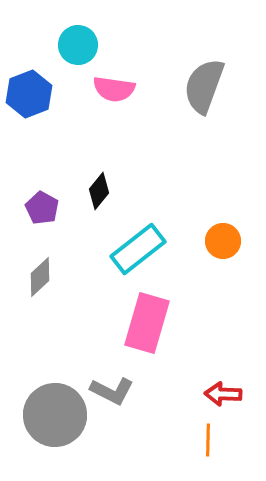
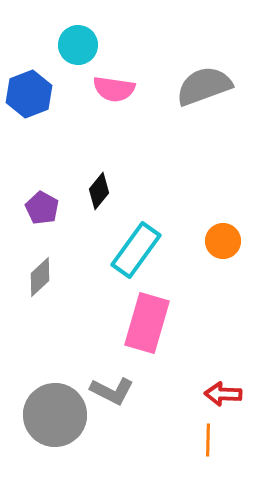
gray semicircle: rotated 50 degrees clockwise
cyan rectangle: moved 2 px left, 1 px down; rotated 16 degrees counterclockwise
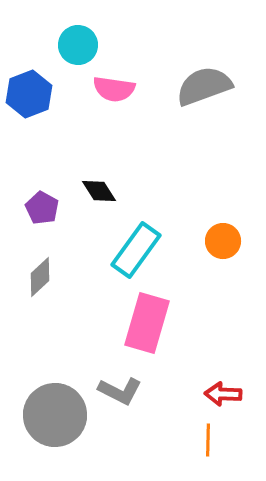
black diamond: rotated 72 degrees counterclockwise
gray L-shape: moved 8 px right
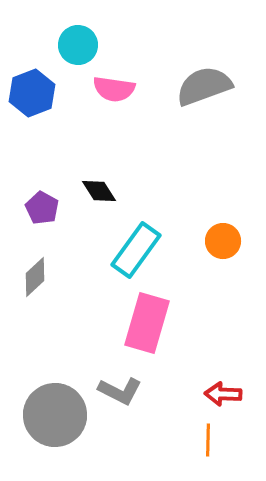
blue hexagon: moved 3 px right, 1 px up
gray diamond: moved 5 px left
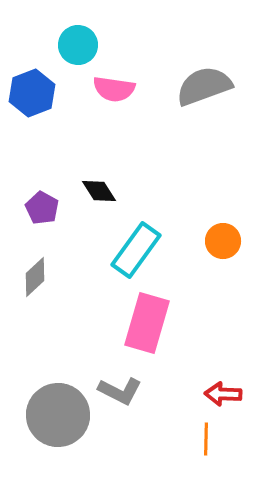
gray circle: moved 3 px right
orange line: moved 2 px left, 1 px up
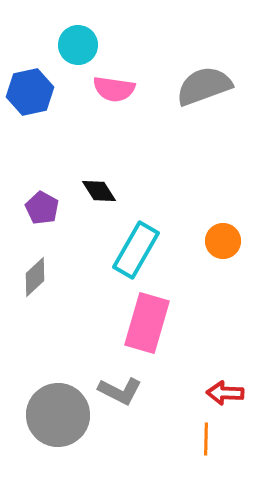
blue hexagon: moved 2 px left, 1 px up; rotated 9 degrees clockwise
cyan rectangle: rotated 6 degrees counterclockwise
red arrow: moved 2 px right, 1 px up
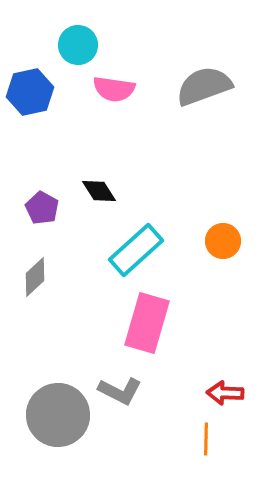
cyan rectangle: rotated 18 degrees clockwise
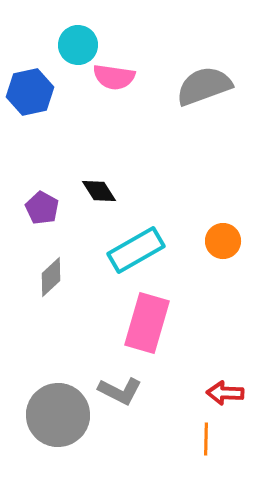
pink semicircle: moved 12 px up
cyan rectangle: rotated 12 degrees clockwise
gray diamond: moved 16 px right
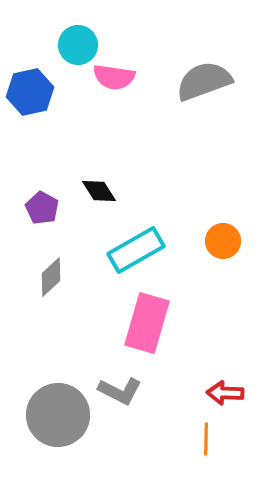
gray semicircle: moved 5 px up
